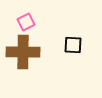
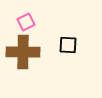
black square: moved 5 px left
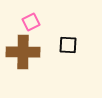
pink square: moved 5 px right
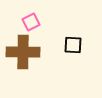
black square: moved 5 px right
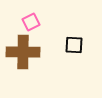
black square: moved 1 px right
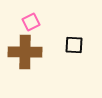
brown cross: moved 2 px right
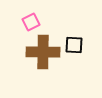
brown cross: moved 18 px right
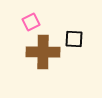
black square: moved 6 px up
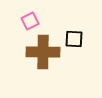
pink square: moved 1 px left, 1 px up
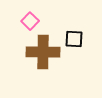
pink square: rotated 18 degrees counterclockwise
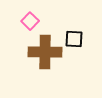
brown cross: moved 2 px right
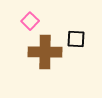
black square: moved 2 px right
